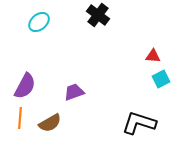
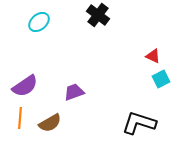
red triangle: rotated 21 degrees clockwise
purple semicircle: rotated 28 degrees clockwise
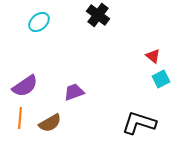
red triangle: rotated 14 degrees clockwise
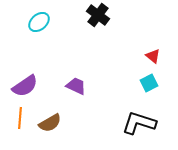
cyan square: moved 12 px left, 4 px down
purple trapezoid: moved 2 px right, 6 px up; rotated 45 degrees clockwise
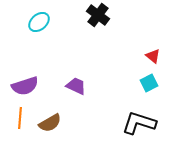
purple semicircle: rotated 16 degrees clockwise
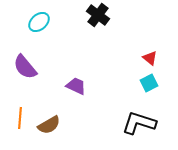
red triangle: moved 3 px left, 2 px down
purple semicircle: moved 19 px up; rotated 68 degrees clockwise
brown semicircle: moved 1 px left, 2 px down
